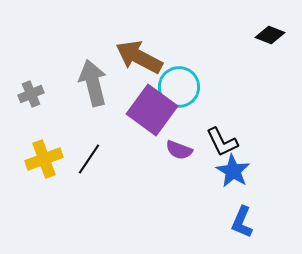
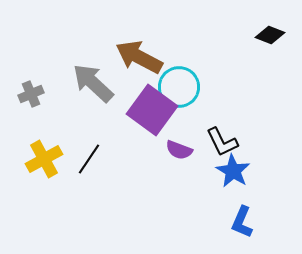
gray arrow: rotated 33 degrees counterclockwise
yellow cross: rotated 9 degrees counterclockwise
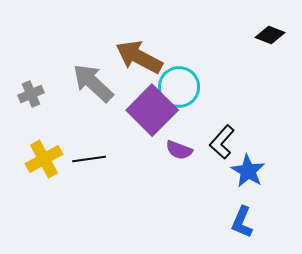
purple square: rotated 9 degrees clockwise
black L-shape: rotated 68 degrees clockwise
black line: rotated 48 degrees clockwise
blue star: moved 15 px right
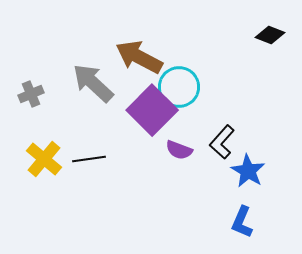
yellow cross: rotated 21 degrees counterclockwise
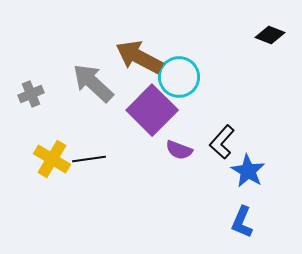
cyan circle: moved 10 px up
yellow cross: moved 8 px right; rotated 9 degrees counterclockwise
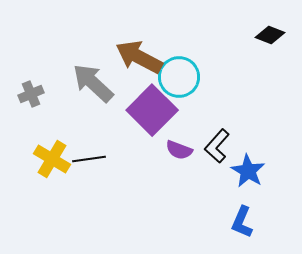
black L-shape: moved 5 px left, 4 px down
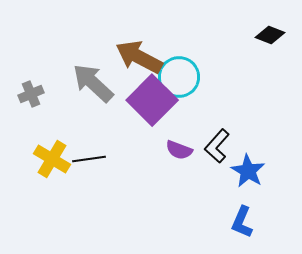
purple square: moved 10 px up
